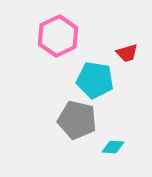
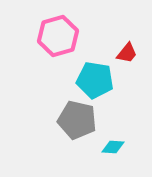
pink hexagon: rotated 9 degrees clockwise
red trapezoid: rotated 35 degrees counterclockwise
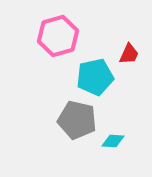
red trapezoid: moved 2 px right, 1 px down; rotated 15 degrees counterclockwise
cyan pentagon: moved 3 px up; rotated 21 degrees counterclockwise
cyan diamond: moved 6 px up
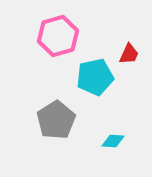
gray pentagon: moved 21 px left; rotated 27 degrees clockwise
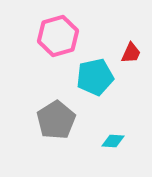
red trapezoid: moved 2 px right, 1 px up
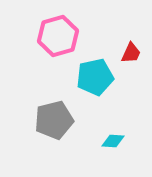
gray pentagon: moved 2 px left; rotated 18 degrees clockwise
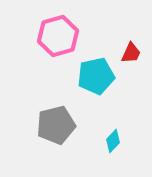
cyan pentagon: moved 1 px right, 1 px up
gray pentagon: moved 2 px right, 5 px down
cyan diamond: rotated 50 degrees counterclockwise
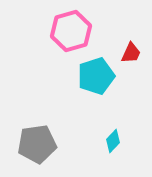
pink hexagon: moved 13 px right, 5 px up
cyan pentagon: rotated 6 degrees counterclockwise
gray pentagon: moved 19 px left, 19 px down; rotated 6 degrees clockwise
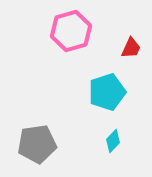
red trapezoid: moved 5 px up
cyan pentagon: moved 11 px right, 16 px down
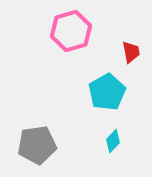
red trapezoid: moved 4 px down; rotated 35 degrees counterclockwise
cyan pentagon: rotated 12 degrees counterclockwise
gray pentagon: moved 1 px down
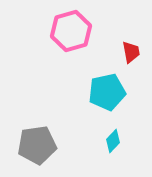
cyan pentagon: rotated 18 degrees clockwise
